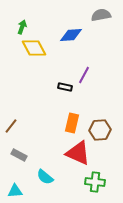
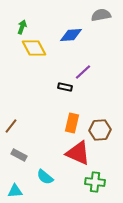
purple line: moved 1 px left, 3 px up; rotated 18 degrees clockwise
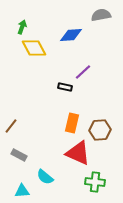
cyan triangle: moved 7 px right
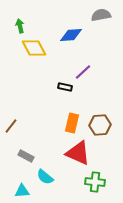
green arrow: moved 2 px left, 1 px up; rotated 32 degrees counterclockwise
brown hexagon: moved 5 px up
gray rectangle: moved 7 px right, 1 px down
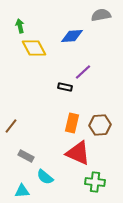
blue diamond: moved 1 px right, 1 px down
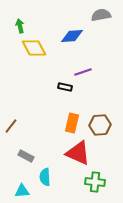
purple line: rotated 24 degrees clockwise
cyan semicircle: rotated 48 degrees clockwise
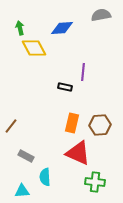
green arrow: moved 2 px down
blue diamond: moved 10 px left, 8 px up
purple line: rotated 66 degrees counterclockwise
